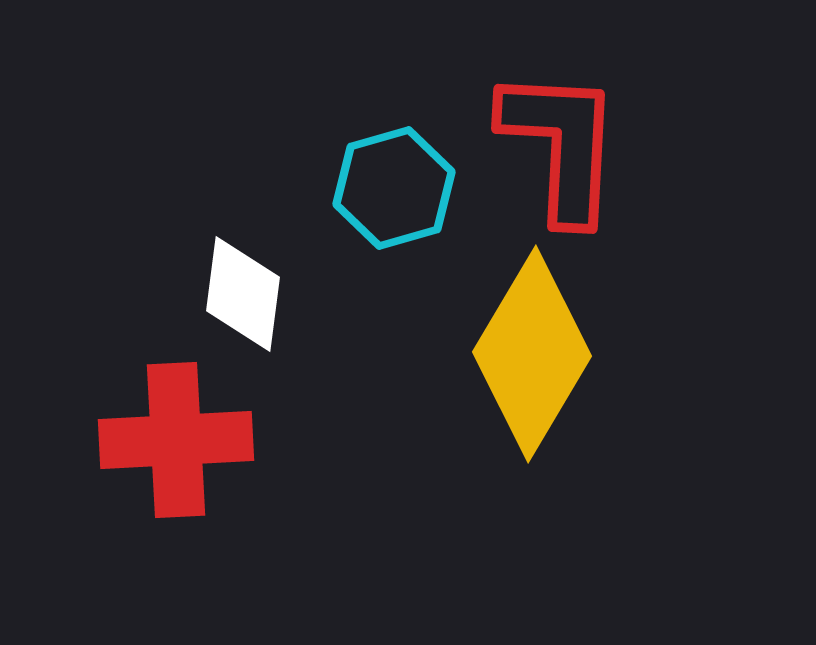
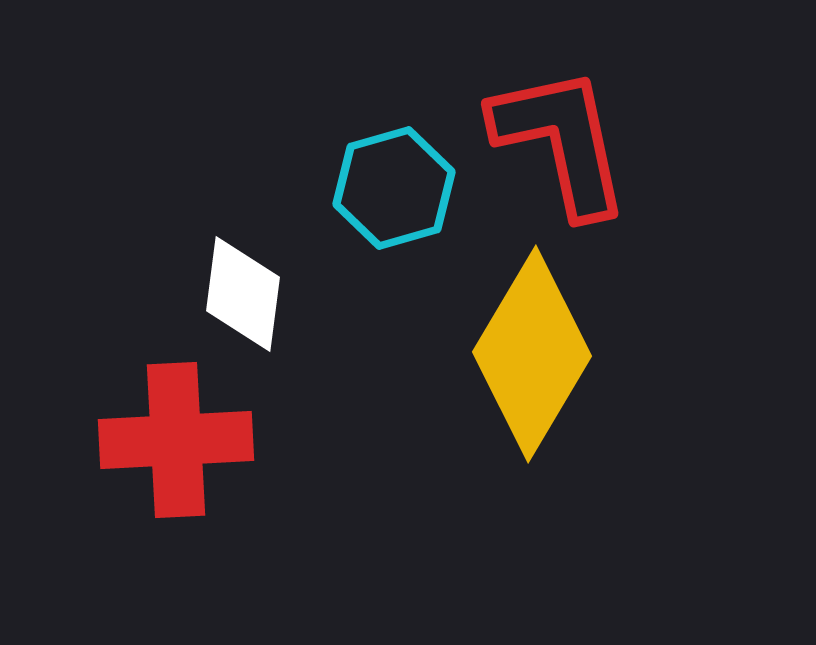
red L-shape: moved 4 px up; rotated 15 degrees counterclockwise
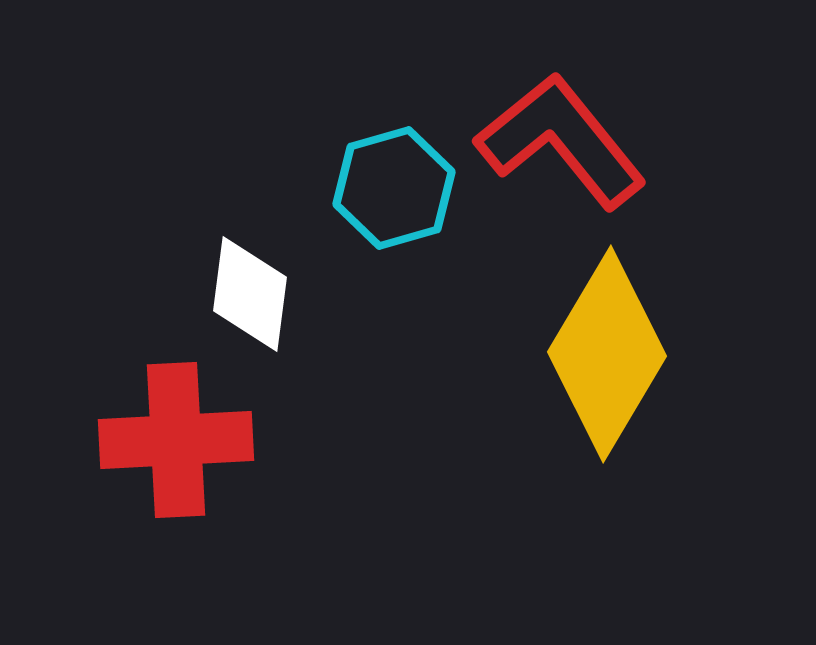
red L-shape: rotated 27 degrees counterclockwise
white diamond: moved 7 px right
yellow diamond: moved 75 px right
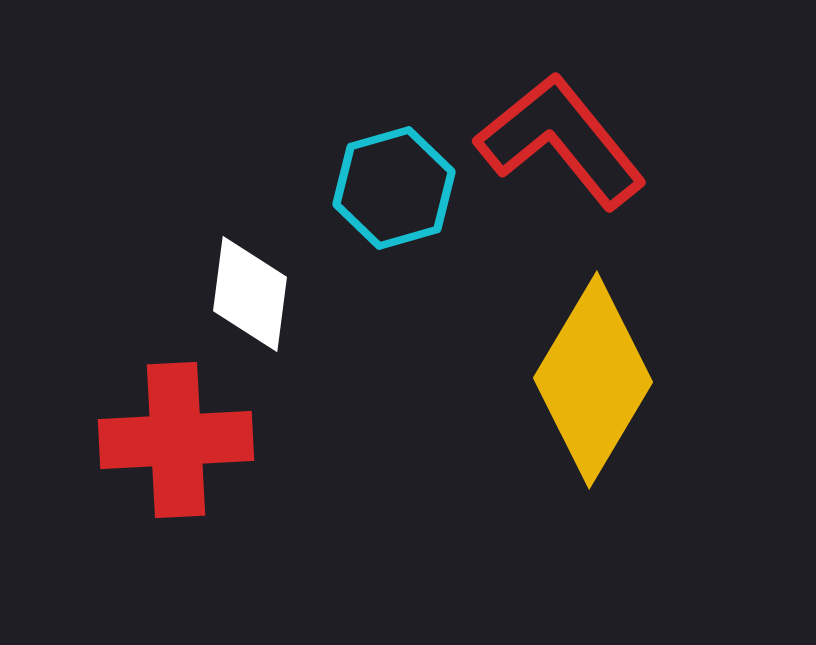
yellow diamond: moved 14 px left, 26 px down
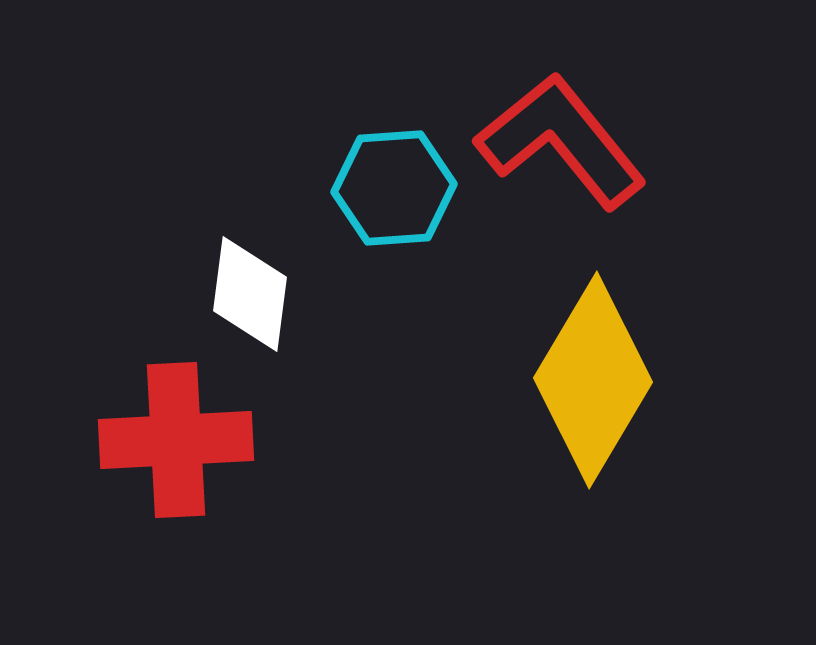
cyan hexagon: rotated 12 degrees clockwise
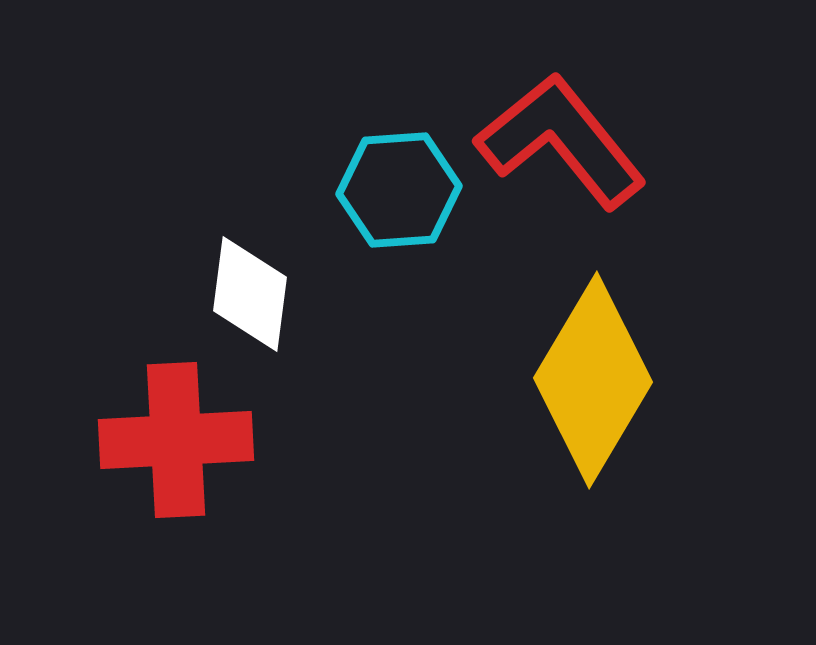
cyan hexagon: moved 5 px right, 2 px down
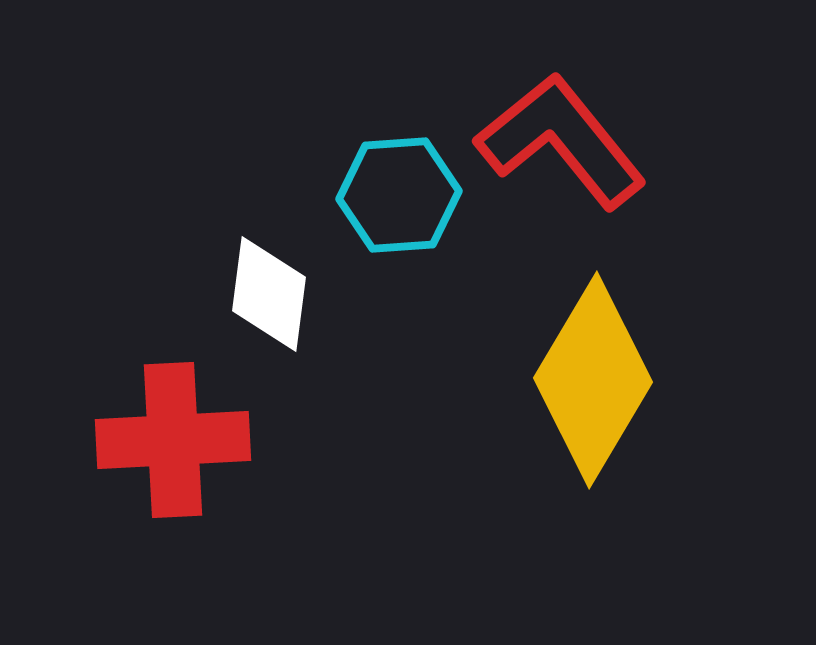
cyan hexagon: moved 5 px down
white diamond: moved 19 px right
red cross: moved 3 px left
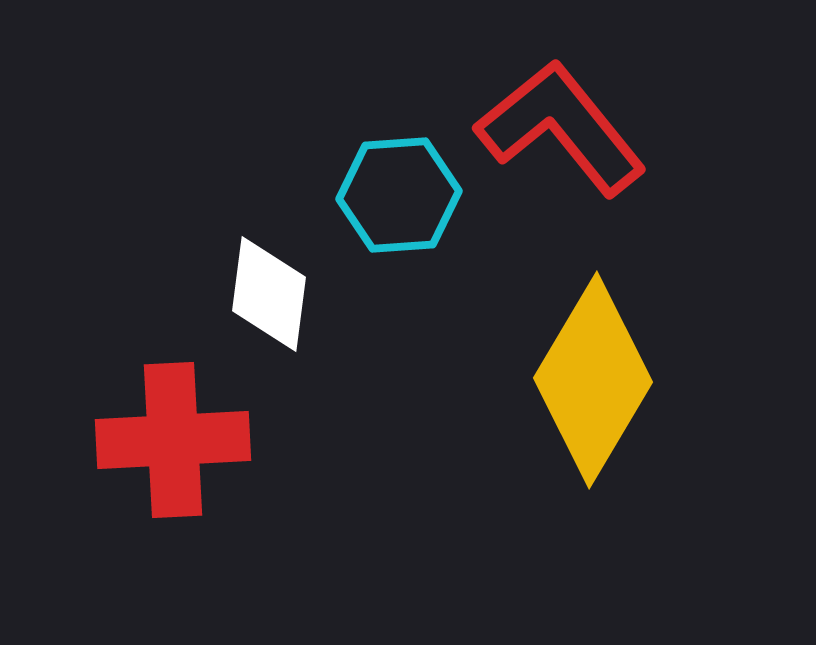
red L-shape: moved 13 px up
